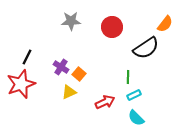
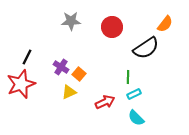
cyan rectangle: moved 1 px up
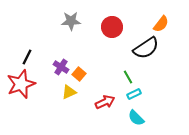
orange semicircle: moved 4 px left
green line: rotated 32 degrees counterclockwise
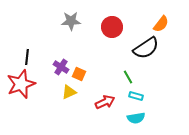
black line: rotated 21 degrees counterclockwise
orange square: rotated 16 degrees counterclockwise
cyan rectangle: moved 2 px right, 2 px down; rotated 40 degrees clockwise
cyan semicircle: rotated 54 degrees counterclockwise
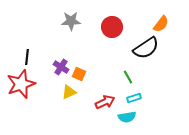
cyan rectangle: moved 2 px left, 2 px down; rotated 32 degrees counterclockwise
cyan semicircle: moved 9 px left, 1 px up
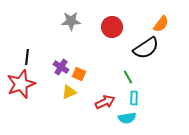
cyan rectangle: rotated 72 degrees counterclockwise
cyan semicircle: moved 1 px down
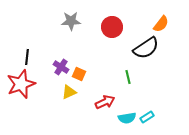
green line: rotated 16 degrees clockwise
cyan rectangle: moved 13 px right, 19 px down; rotated 56 degrees clockwise
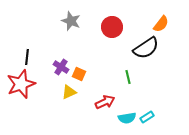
gray star: rotated 24 degrees clockwise
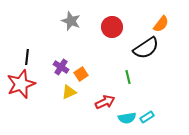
orange square: moved 2 px right; rotated 32 degrees clockwise
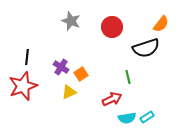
black semicircle: rotated 16 degrees clockwise
red star: moved 2 px right, 2 px down
red arrow: moved 7 px right, 3 px up
